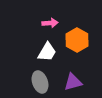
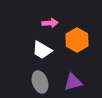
white trapezoid: moved 5 px left, 2 px up; rotated 90 degrees clockwise
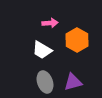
gray ellipse: moved 5 px right
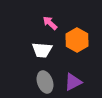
pink arrow: rotated 133 degrees counterclockwise
white trapezoid: rotated 25 degrees counterclockwise
purple triangle: rotated 12 degrees counterclockwise
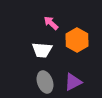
pink arrow: moved 1 px right
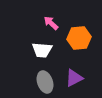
orange hexagon: moved 2 px right, 2 px up; rotated 25 degrees clockwise
purple triangle: moved 1 px right, 4 px up
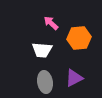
gray ellipse: rotated 10 degrees clockwise
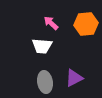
orange hexagon: moved 7 px right, 14 px up
white trapezoid: moved 4 px up
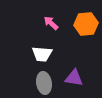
white trapezoid: moved 8 px down
purple triangle: rotated 36 degrees clockwise
gray ellipse: moved 1 px left, 1 px down
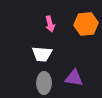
pink arrow: moved 1 px left, 1 px down; rotated 147 degrees counterclockwise
gray ellipse: rotated 10 degrees clockwise
